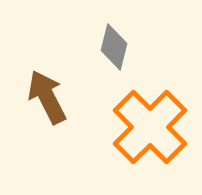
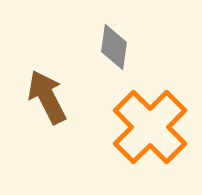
gray diamond: rotated 6 degrees counterclockwise
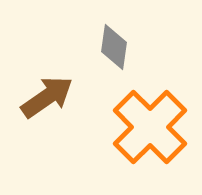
brown arrow: rotated 82 degrees clockwise
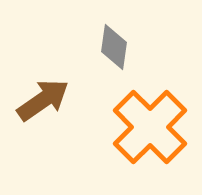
brown arrow: moved 4 px left, 3 px down
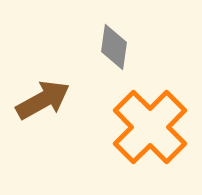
brown arrow: rotated 6 degrees clockwise
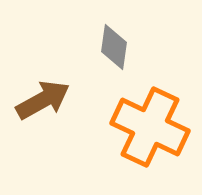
orange cross: rotated 20 degrees counterclockwise
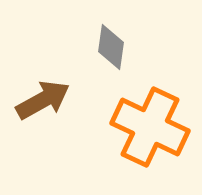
gray diamond: moved 3 px left
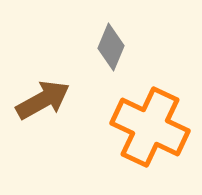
gray diamond: rotated 15 degrees clockwise
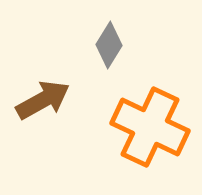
gray diamond: moved 2 px left, 2 px up; rotated 9 degrees clockwise
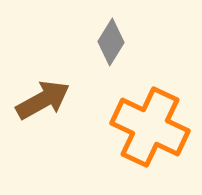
gray diamond: moved 2 px right, 3 px up
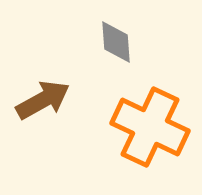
gray diamond: moved 5 px right; rotated 36 degrees counterclockwise
